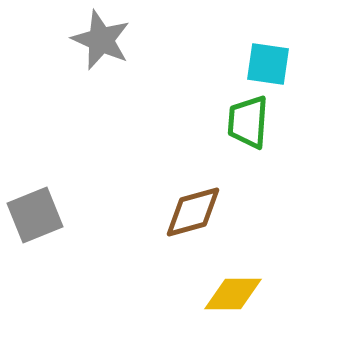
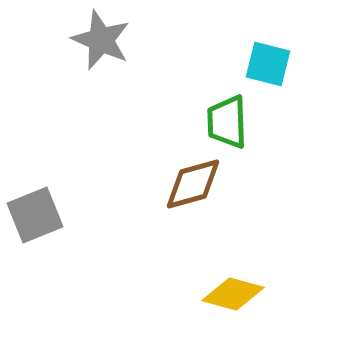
cyan square: rotated 6 degrees clockwise
green trapezoid: moved 21 px left; rotated 6 degrees counterclockwise
brown diamond: moved 28 px up
yellow diamond: rotated 16 degrees clockwise
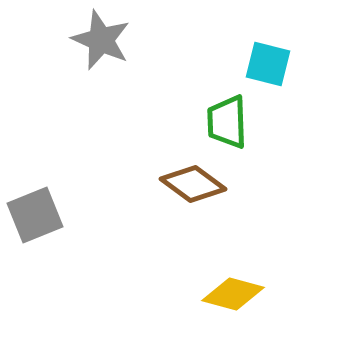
brown diamond: rotated 52 degrees clockwise
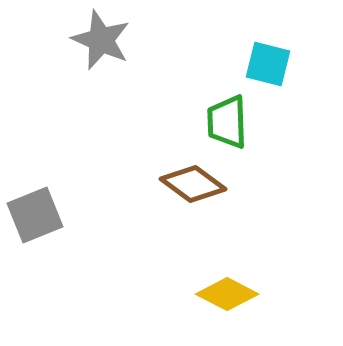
yellow diamond: moved 6 px left; rotated 12 degrees clockwise
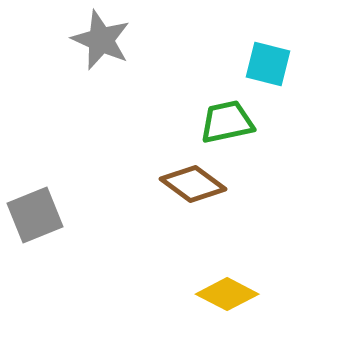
green trapezoid: rotated 80 degrees clockwise
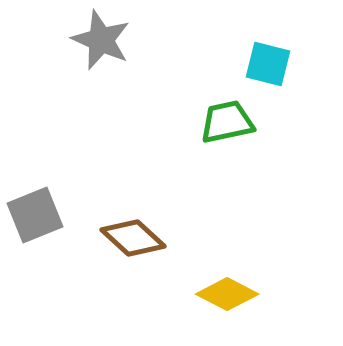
brown diamond: moved 60 px left, 54 px down; rotated 6 degrees clockwise
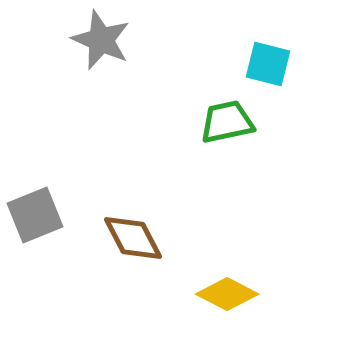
brown diamond: rotated 20 degrees clockwise
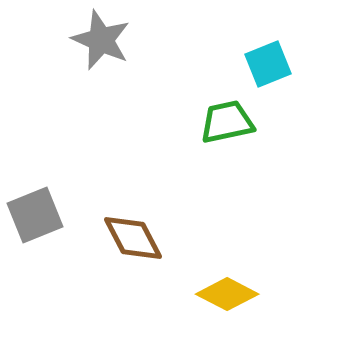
cyan square: rotated 36 degrees counterclockwise
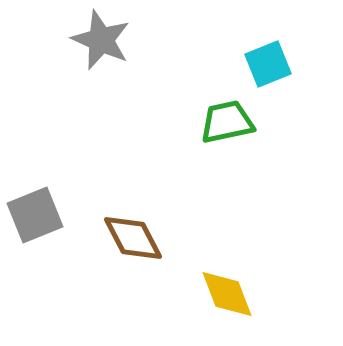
yellow diamond: rotated 42 degrees clockwise
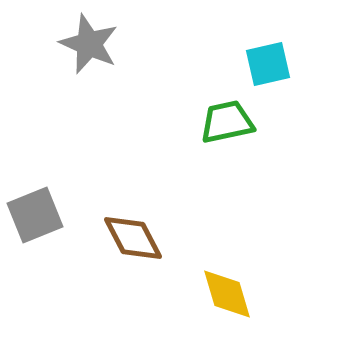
gray star: moved 12 px left, 4 px down
cyan square: rotated 9 degrees clockwise
yellow diamond: rotated 4 degrees clockwise
